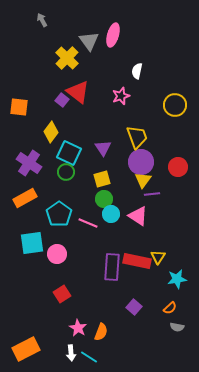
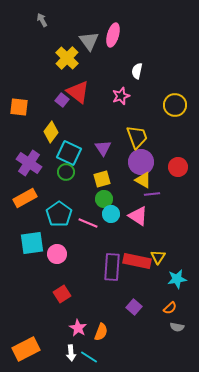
yellow triangle at (143, 180): rotated 36 degrees counterclockwise
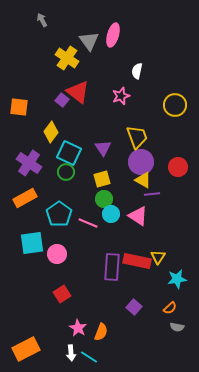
yellow cross at (67, 58): rotated 10 degrees counterclockwise
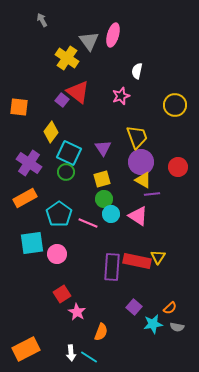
cyan star at (177, 279): moved 24 px left, 45 px down
pink star at (78, 328): moved 1 px left, 16 px up
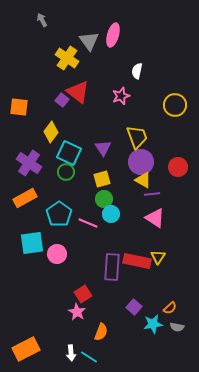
pink triangle at (138, 216): moved 17 px right, 2 px down
red square at (62, 294): moved 21 px right
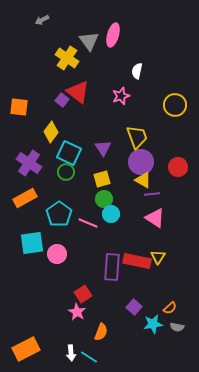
gray arrow at (42, 20): rotated 88 degrees counterclockwise
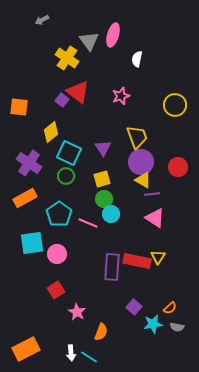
white semicircle at (137, 71): moved 12 px up
yellow diamond at (51, 132): rotated 15 degrees clockwise
green circle at (66, 172): moved 4 px down
red square at (83, 294): moved 27 px left, 4 px up
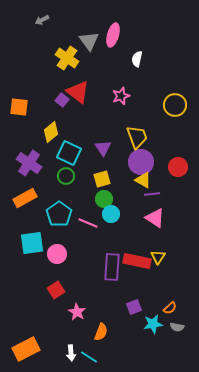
purple square at (134, 307): rotated 28 degrees clockwise
